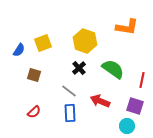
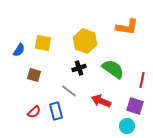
yellow square: rotated 30 degrees clockwise
black cross: rotated 24 degrees clockwise
red arrow: moved 1 px right
blue rectangle: moved 14 px left, 2 px up; rotated 12 degrees counterclockwise
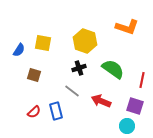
orange L-shape: rotated 10 degrees clockwise
gray line: moved 3 px right
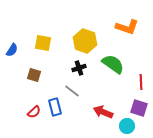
blue semicircle: moved 7 px left
green semicircle: moved 5 px up
red line: moved 1 px left, 2 px down; rotated 14 degrees counterclockwise
red arrow: moved 2 px right, 11 px down
purple square: moved 4 px right, 2 px down
blue rectangle: moved 1 px left, 4 px up
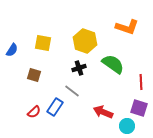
blue rectangle: rotated 48 degrees clockwise
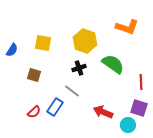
cyan circle: moved 1 px right, 1 px up
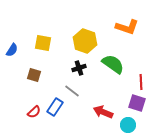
purple square: moved 2 px left, 5 px up
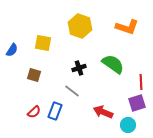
yellow hexagon: moved 5 px left, 15 px up
purple square: rotated 36 degrees counterclockwise
blue rectangle: moved 4 px down; rotated 12 degrees counterclockwise
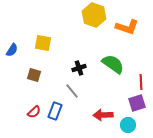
yellow hexagon: moved 14 px right, 11 px up
gray line: rotated 14 degrees clockwise
red arrow: moved 3 px down; rotated 24 degrees counterclockwise
